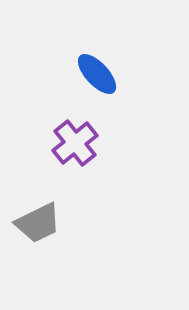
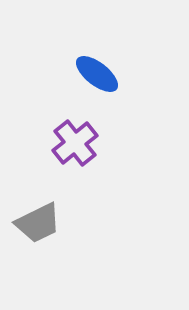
blue ellipse: rotated 9 degrees counterclockwise
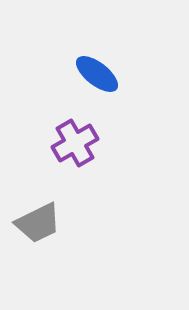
purple cross: rotated 9 degrees clockwise
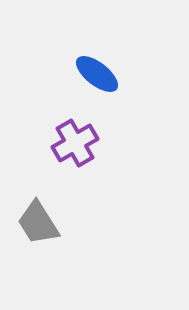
gray trapezoid: rotated 84 degrees clockwise
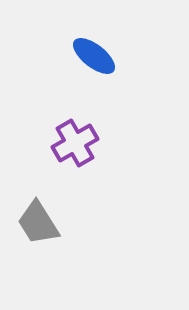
blue ellipse: moved 3 px left, 18 px up
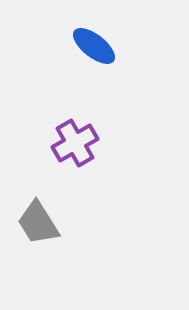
blue ellipse: moved 10 px up
